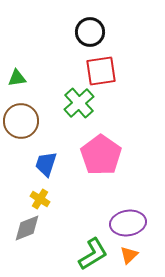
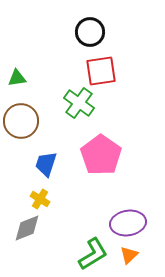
green cross: rotated 12 degrees counterclockwise
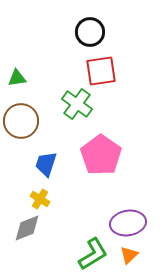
green cross: moved 2 px left, 1 px down
